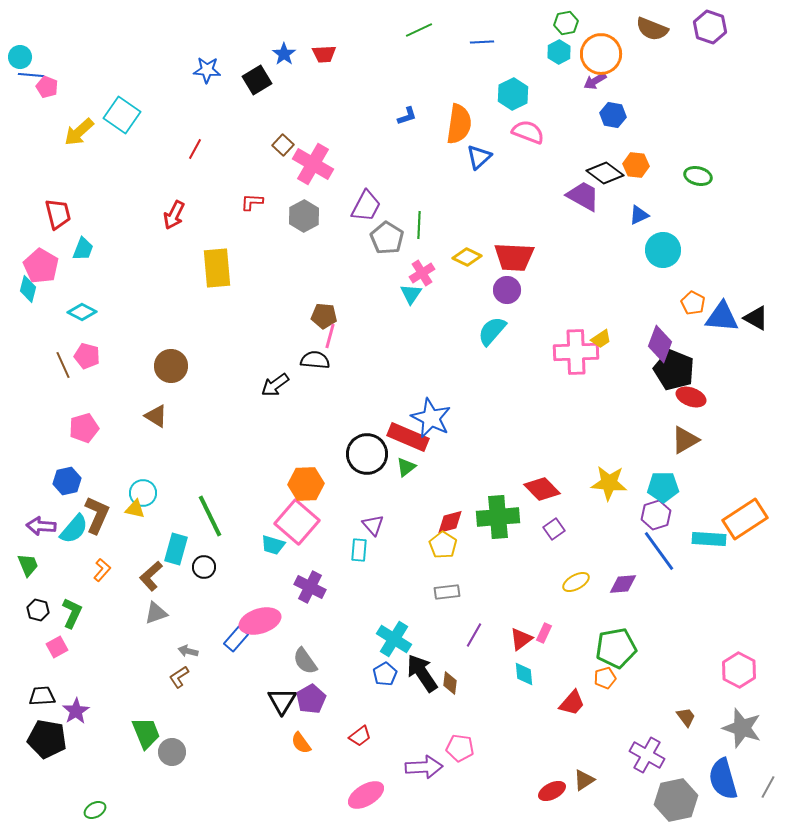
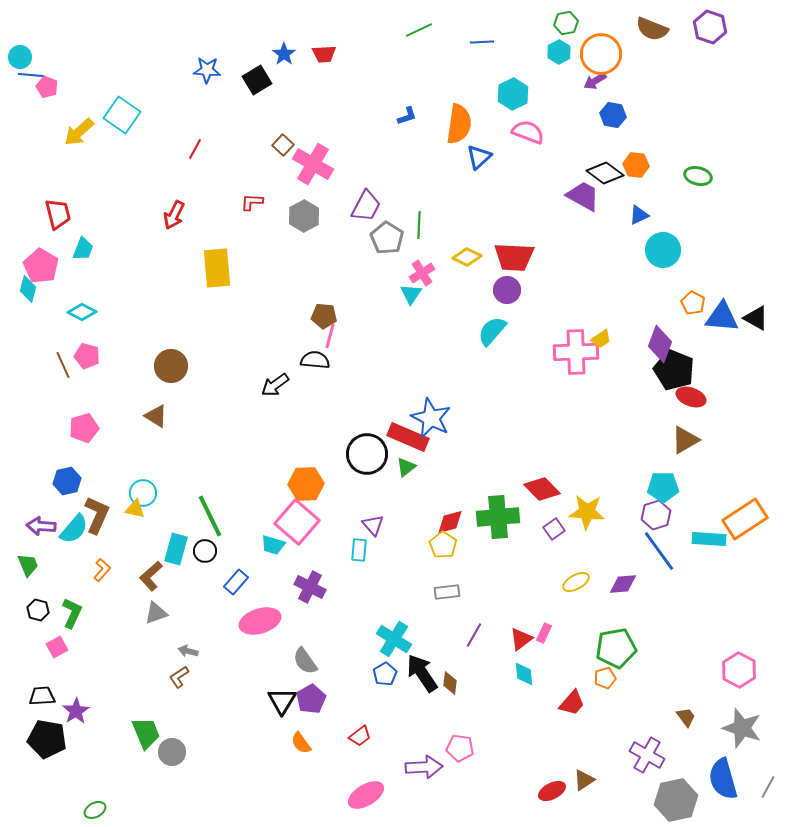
yellow star at (609, 483): moved 22 px left, 29 px down
black circle at (204, 567): moved 1 px right, 16 px up
blue rectangle at (236, 639): moved 57 px up
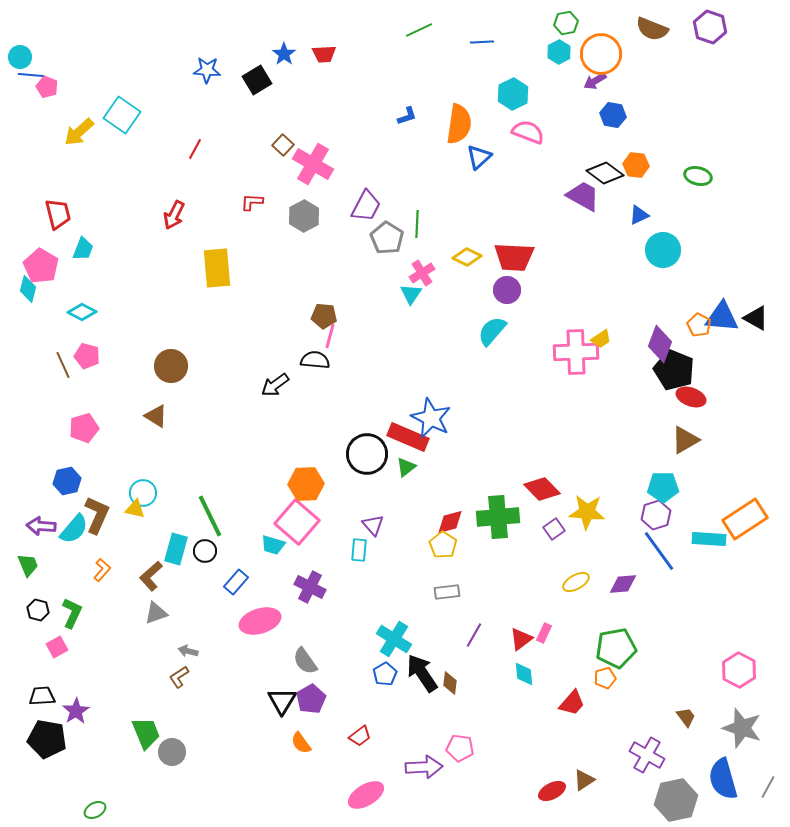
green line at (419, 225): moved 2 px left, 1 px up
orange pentagon at (693, 303): moved 6 px right, 22 px down
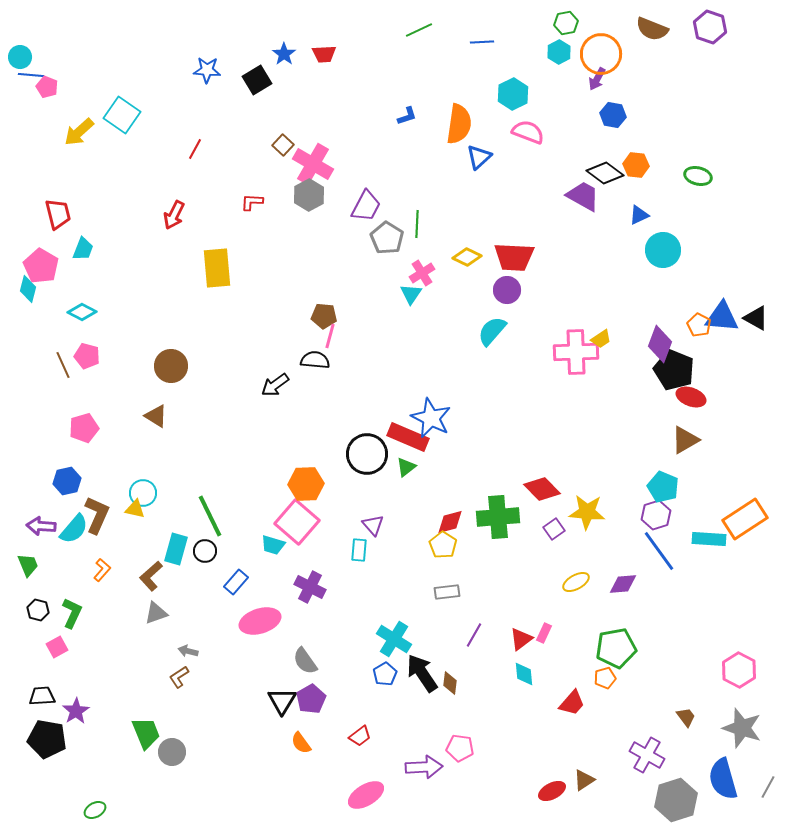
purple arrow at (595, 81): moved 2 px right, 2 px up; rotated 30 degrees counterclockwise
gray hexagon at (304, 216): moved 5 px right, 21 px up
cyan pentagon at (663, 487): rotated 24 degrees clockwise
gray hexagon at (676, 800): rotated 6 degrees counterclockwise
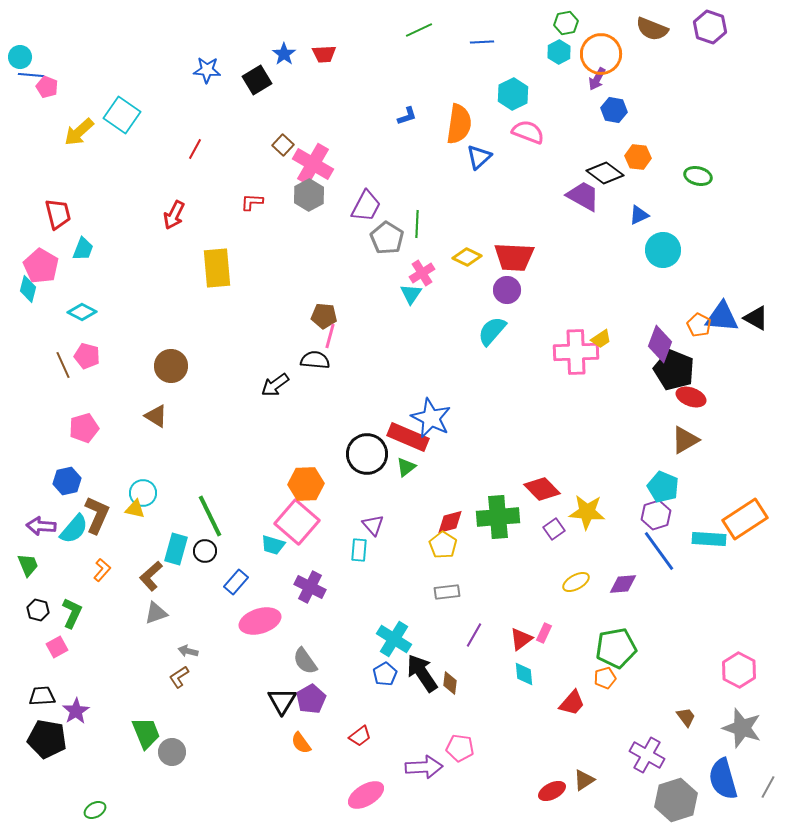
blue hexagon at (613, 115): moved 1 px right, 5 px up
orange hexagon at (636, 165): moved 2 px right, 8 px up
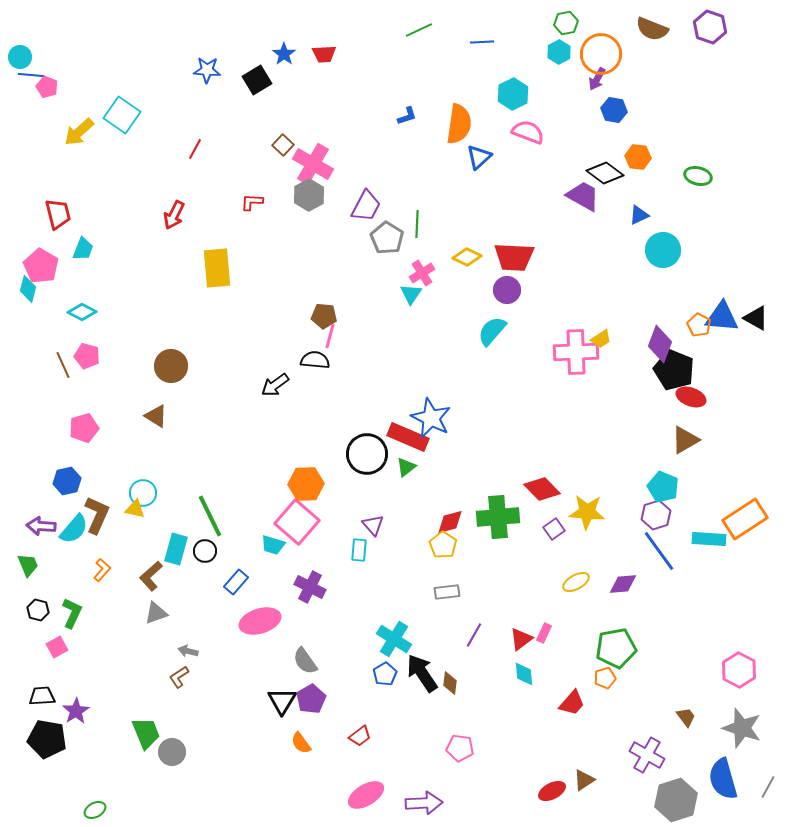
purple arrow at (424, 767): moved 36 px down
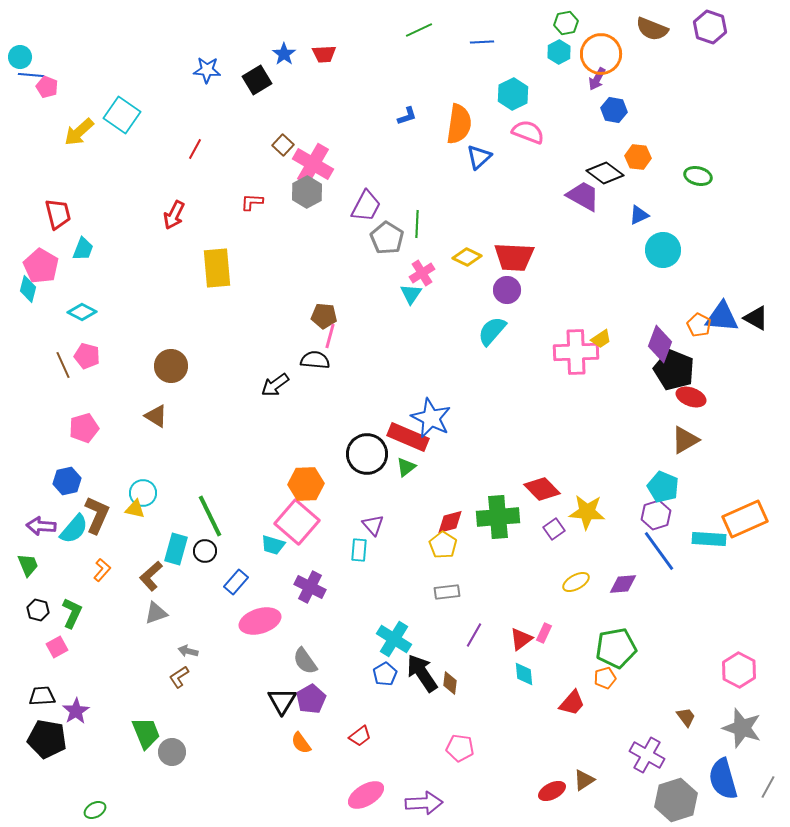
gray hexagon at (309, 195): moved 2 px left, 3 px up
orange rectangle at (745, 519): rotated 9 degrees clockwise
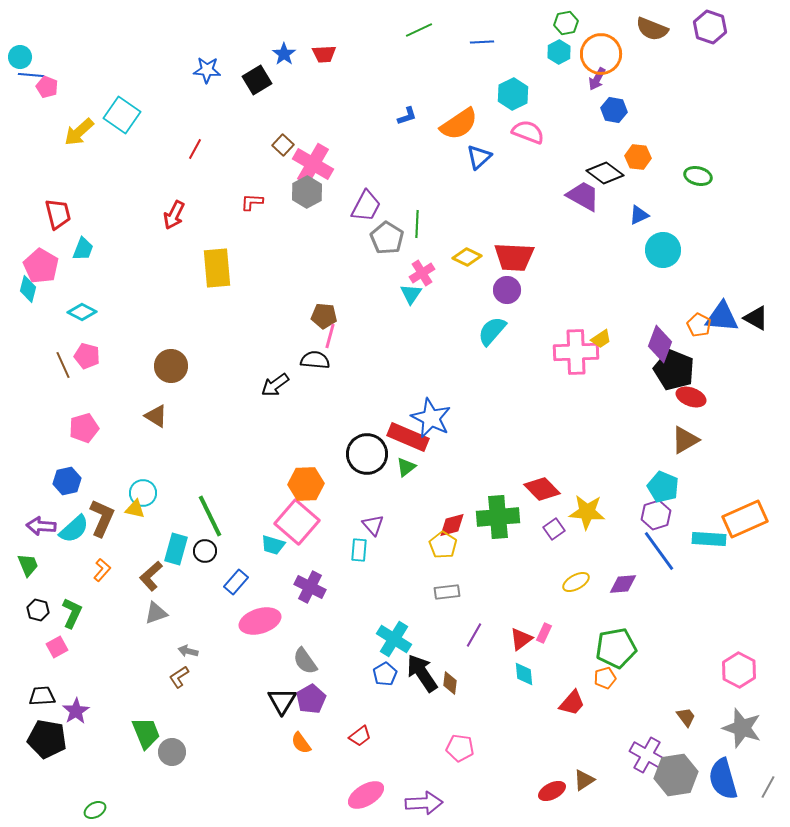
orange semicircle at (459, 124): rotated 48 degrees clockwise
brown L-shape at (97, 515): moved 5 px right, 3 px down
red diamond at (450, 522): moved 2 px right, 3 px down
cyan semicircle at (74, 529): rotated 8 degrees clockwise
gray hexagon at (676, 800): moved 25 px up; rotated 9 degrees clockwise
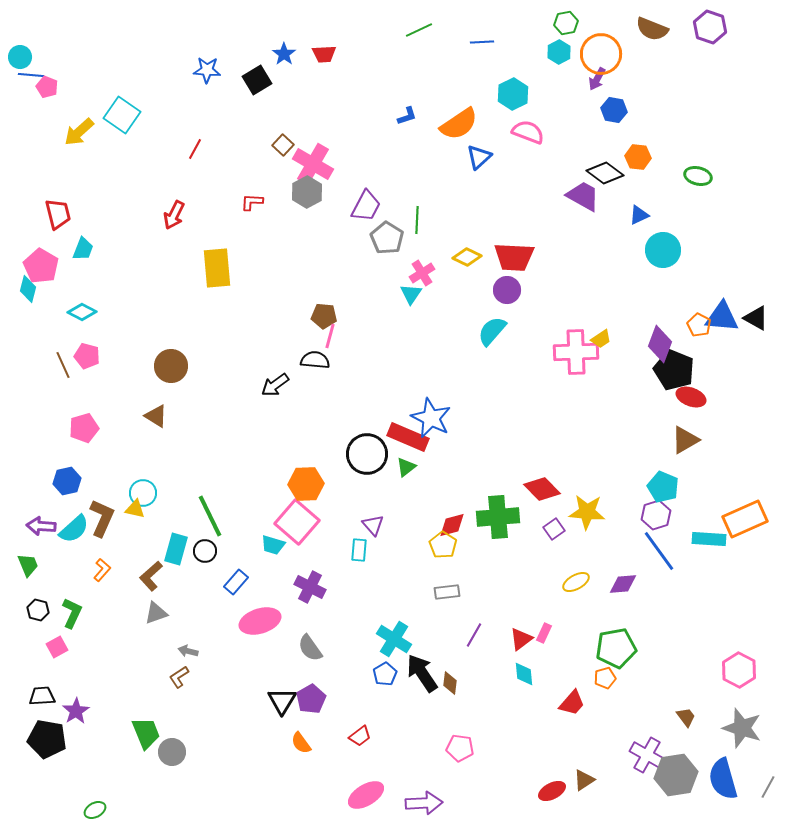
green line at (417, 224): moved 4 px up
gray semicircle at (305, 661): moved 5 px right, 13 px up
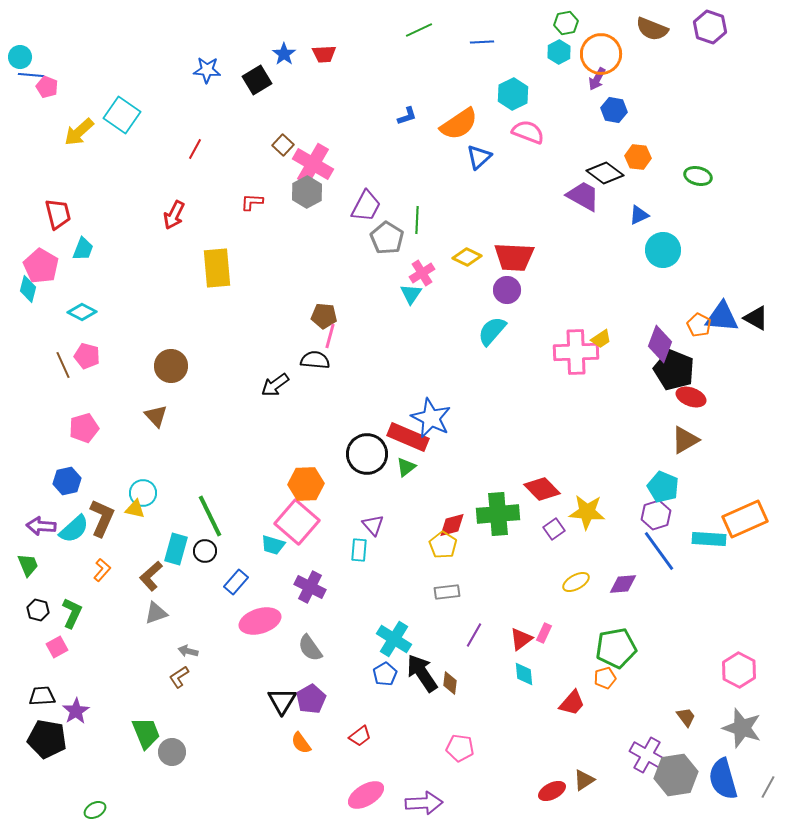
brown triangle at (156, 416): rotated 15 degrees clockwise
green cross at (498, 517): moved 3 px up
